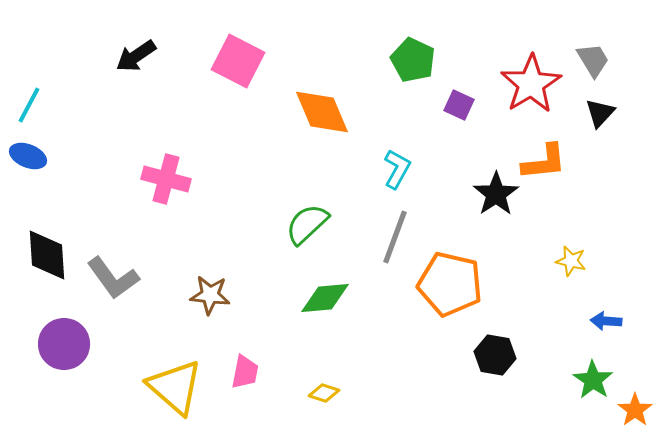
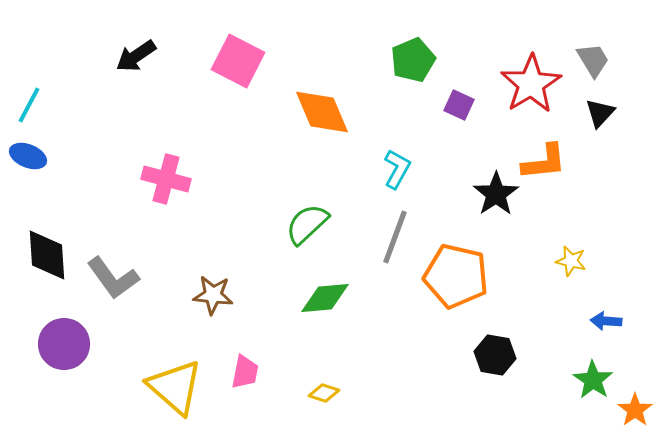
green pentagon: rotated 24 degrees clockwise
orange pentagon: moved 6 px right, 8 px up
brown star: moved 3 px right
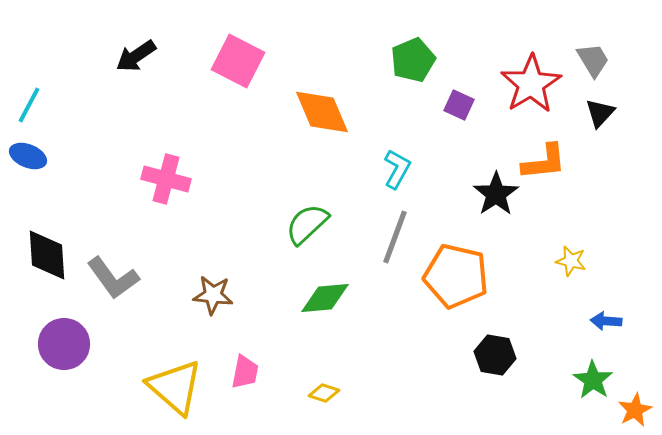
orange star: rotated 8 degrees clockwise
